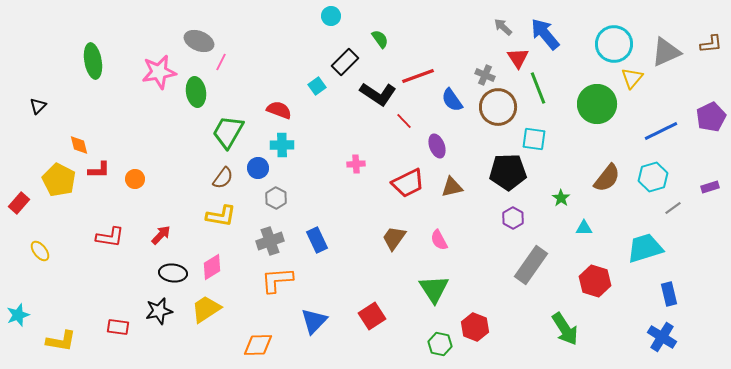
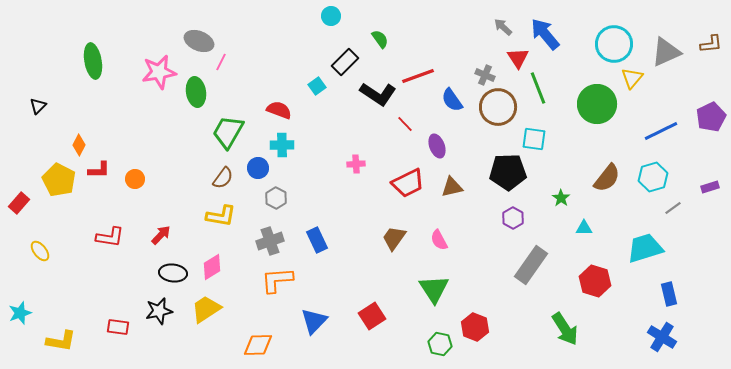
red line at (404, 121): moved 1 px right, 3 px down
orange diamond at (79, 145): rotated 40 degrees clockwise
cyan star at (18, 315): moved 2 px right, 2 px up
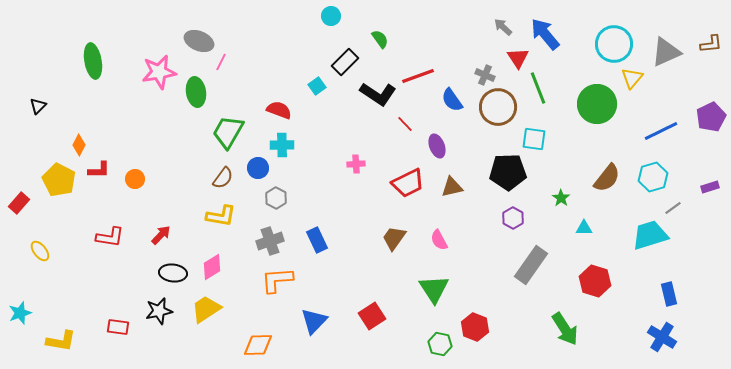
cyan trapezoid at (645, 248): moved 5 px right, 13 px up
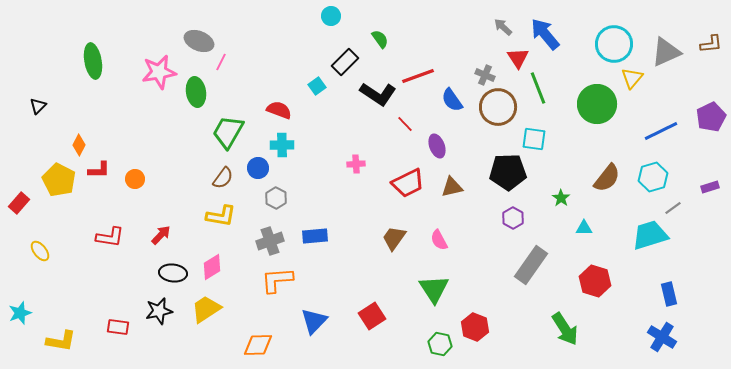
blue rectangle at (317, 240): moved 2 px left, 4 px up; rotated 70 degrees counterclockwise
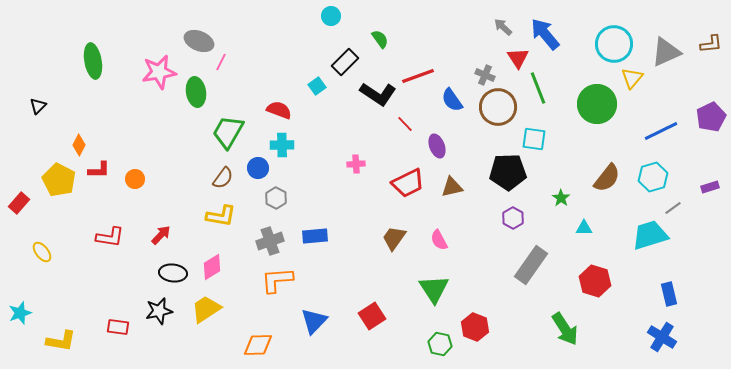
yellow ellipse at (40, 251): moved 2 px right, 1 px down
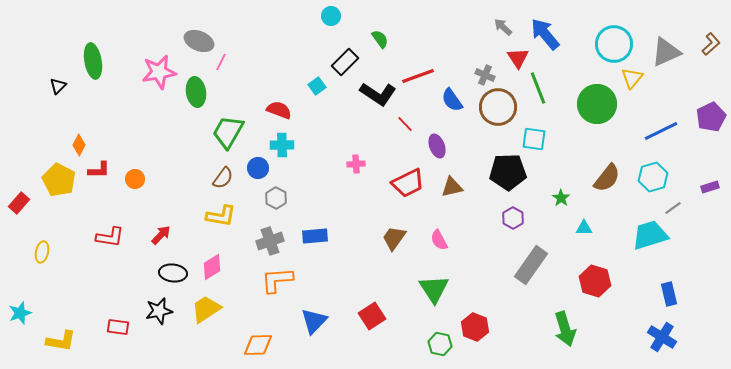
brown L-shape at (711, 44): rotated 35 degrees counterclockwise
black triangle at (38, 106): moved 20 px right, 20 px up
yellow ellipse at (42, 252): rotated 50 degrees clockwise
green arrow at (565, 329): rotated 16 degrees clockwise
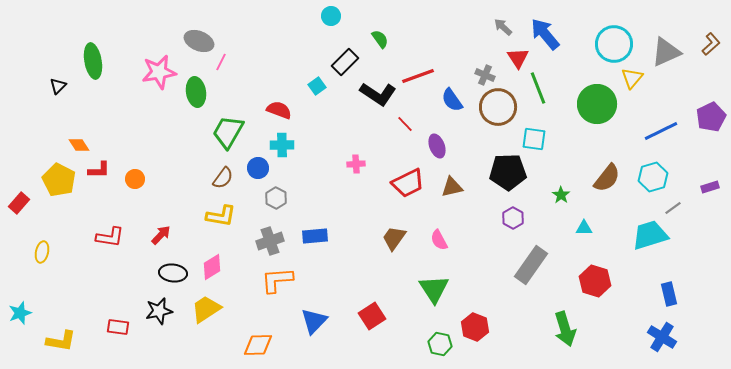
orange diamond at (79, 145): rotated 60 degrees counterclockwise
green star at (561, 198): moved 3 px up
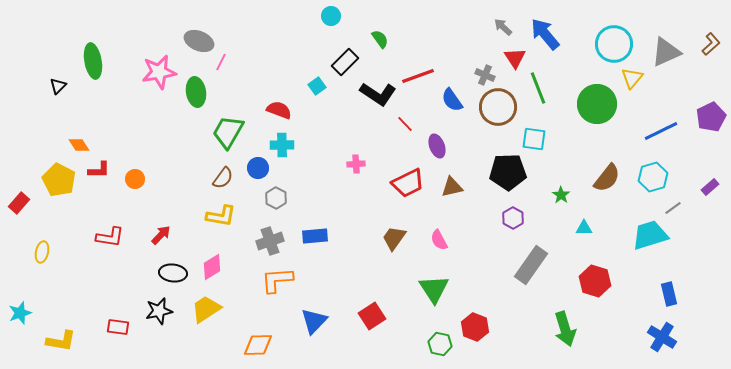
red triangle at (518, 58): moved 3 px left
purple rectangle at (710, 187): rotated 24 degrees counterclockwise
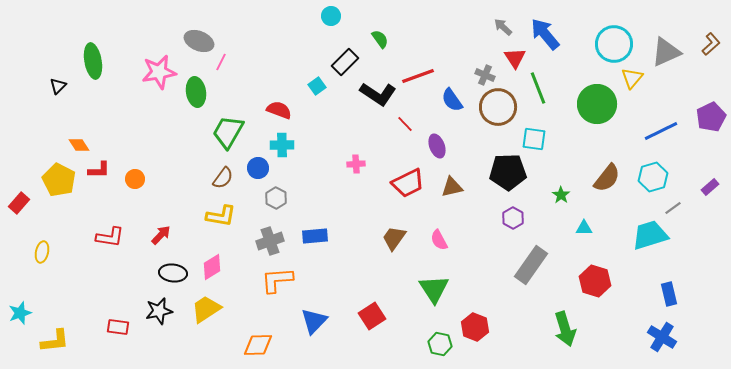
yellow L-shape at (61, 341): moved 6 px left; rotated 16 degrees counterclockwise
